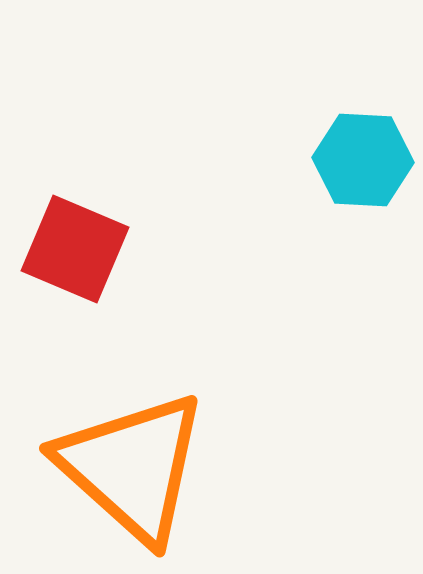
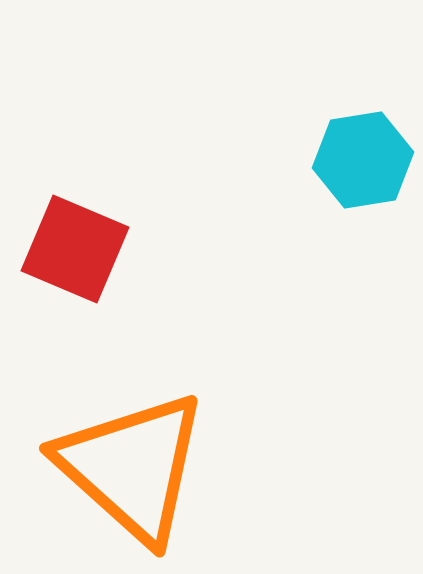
cyan hexagon: rotated 12 degrees counterclockwise
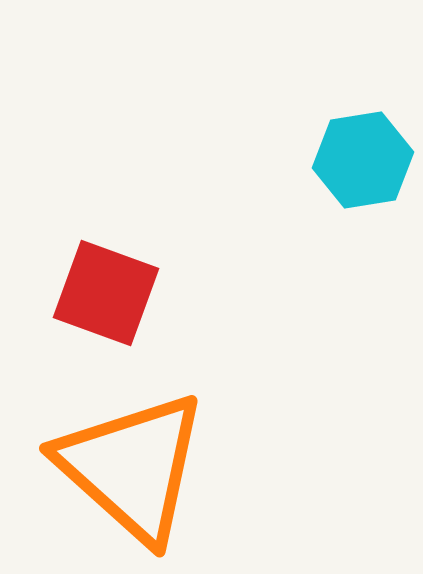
red square: moved 31 px right, 44 px down; rotated 3 degrees counterclockwise
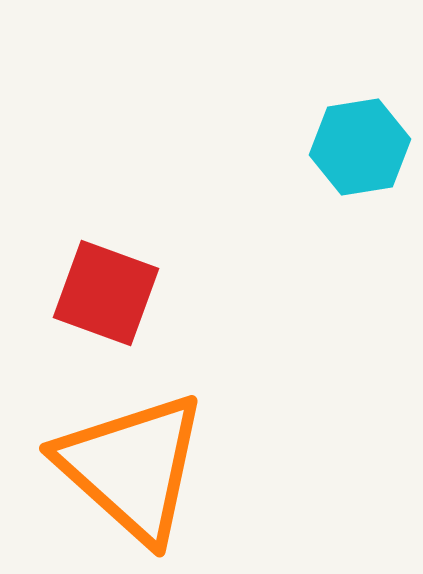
cyan hexagon: moved 3 px left, 13 px up
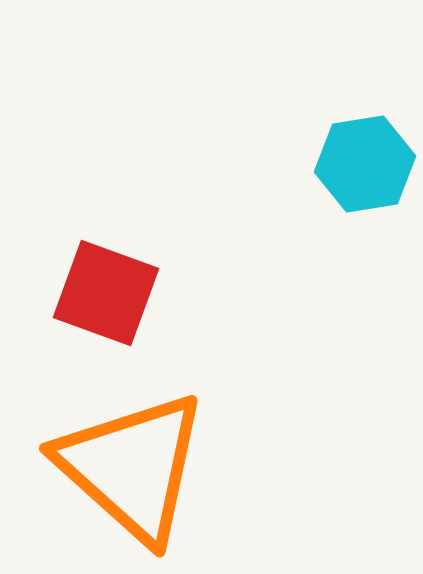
cyan hexagon: moved 5 px right, 17 px down
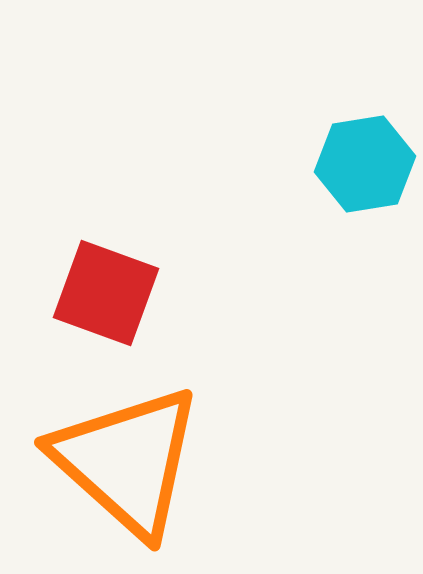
orange triangle: moved 5 px left, 6 px up
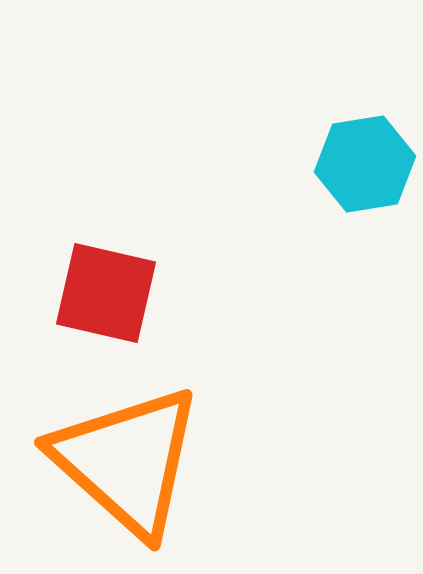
red square: rotated 7 degrees counterclockwise
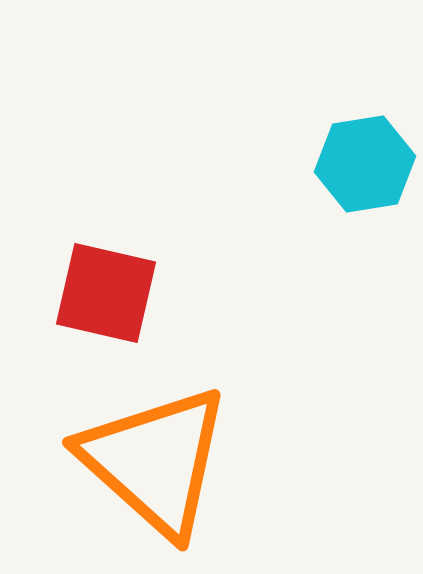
orange triangle: moved 28 px right
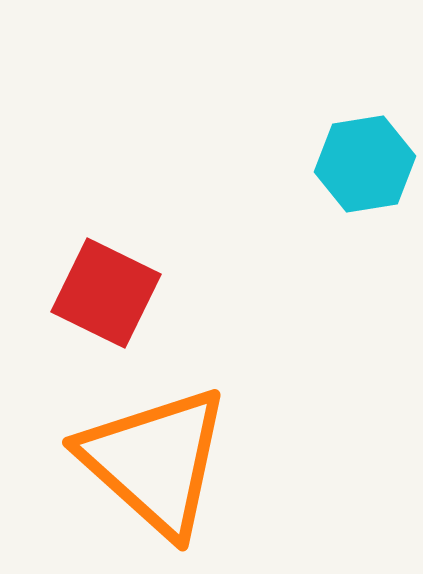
red square: rotated 13 degrees clockwise
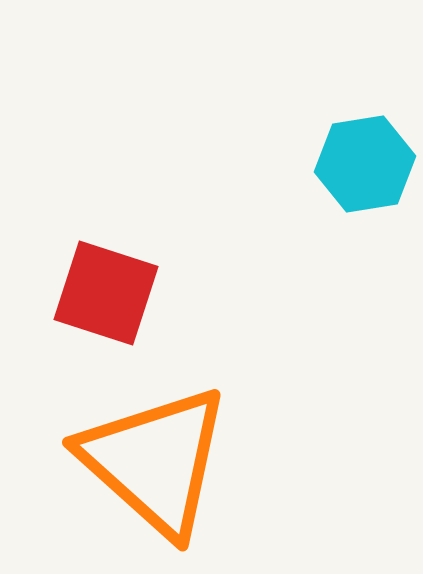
red square: rotated 8 degrees counterclockwise
